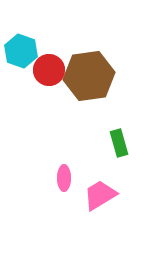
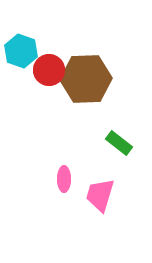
brown hexagon: moved 3 px left, 3 px down; rotated 6 degrees clockwise
green rectangle: rotated 36 degrees counterclockwise
pink ellipse: moved 1 px down
pink trapezoid: rotated 42 degrees counterclockwise
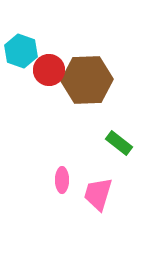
brown hexagon: moved 1 px right, 1 px down
pink ellipse: moved 2 px left, 1 px down
pink trapezoid: moved 2 px left, 1 px up
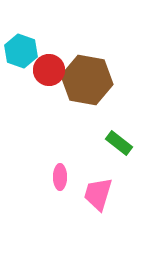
brown hexagon: rotated 12 degrees clockwise
pink ellipse: moved 2 px left, 3 px up
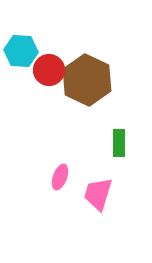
cyan hexagon: rotated 16 degrees counterclockwise
brown hexagon: rotated 15 degrees clockwise
green rectangle: rotated 52 degrees clockwise
pink ellipse: rotated 20 degrees clockwise
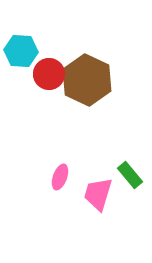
red circle: moved 4 px down
green rectangle: moved 11 px right, 32 px down; rotated 40 degrees counterclockwise
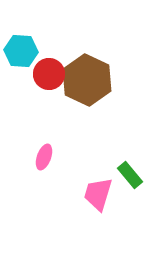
pink ellipse: moved 16 px left, 20 px up
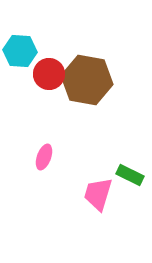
cyan hexagon: moved 1 px left
brown hexagon: rotated 15 degrees counterclockwise
green rectangle: rotated 24 degrees counterclockwise
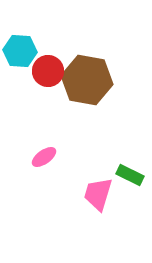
red circle: moved 1 px left, 3 px up
pink ellipse: rotated 35 degrees clockwise
